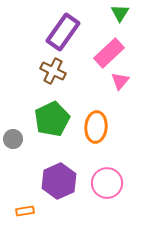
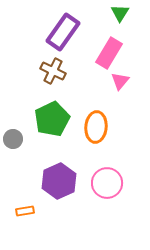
pink rectangle: rotated 16 degrees counterclockwise
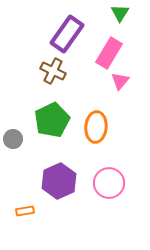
purple rectangle: moved 4 px right, 2 px down
green pentagon: moved 1 px down
pink circle: moved 2 px right
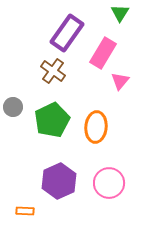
purple rectangle: moved 1 px up
pink rectangle: moved 6 px left
brown cross: rotated 10 degrees clockwise
gray circle: moved 32 px up
orange rectangle: rotated 12 degrees clockwise
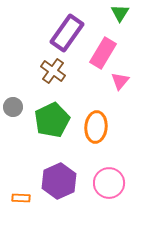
orange rectangle: moved 4 px left, 13 px up
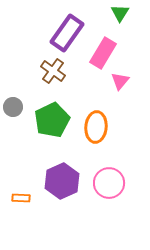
purple hexagon: moved 3 px right
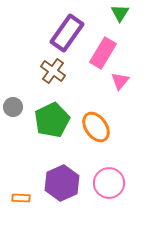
orange ellipse: rotated 40 degrees counterclockwise
purple hexagon: moved 2 px down
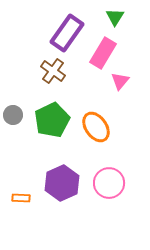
green triangle: moved 5 px left, 4 px down
gray circle: moved 8 px down
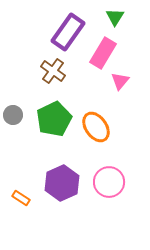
purple rectangle: moved 1 px right, 1 px up
green pentagon: moved 2 px right, 1 px up
pink circle: moved 1 px up
orange rectangle: rotated 30 degrees clockwise
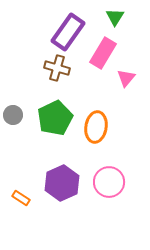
brown cross: moved 4 px right, 3 px up; rotated 20 degrees counterclockwise
pink triangle: moved 6 px right, 3 px up
green pentagon: moved 1 px right, 1 px up
orange ellipse: rotated 44 degrees clockwise
